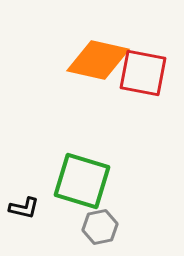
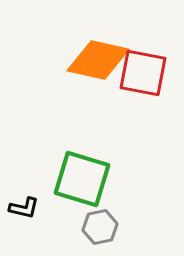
green square: moved 2 px up
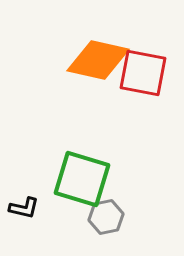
gray hexagon: moved 6 px right, 10 px up
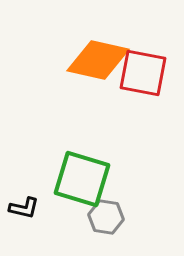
gray hexagon: rotated 20 degrees clockwise
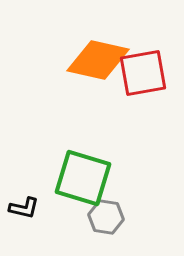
red square: rotated 21 degrees counterclockwise
green square: moved 1 px right, 1 px up
